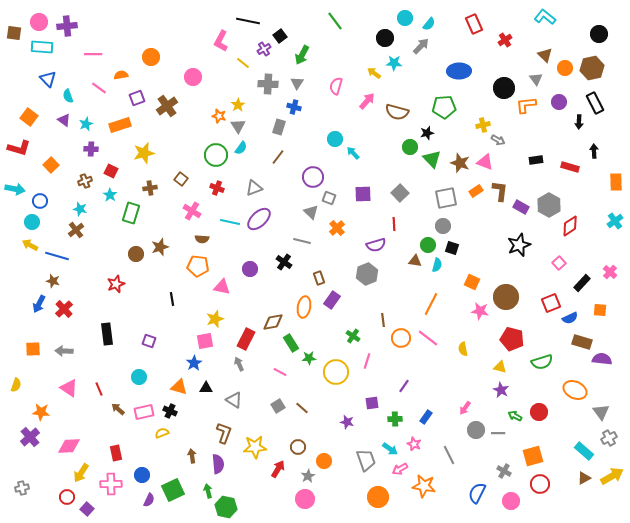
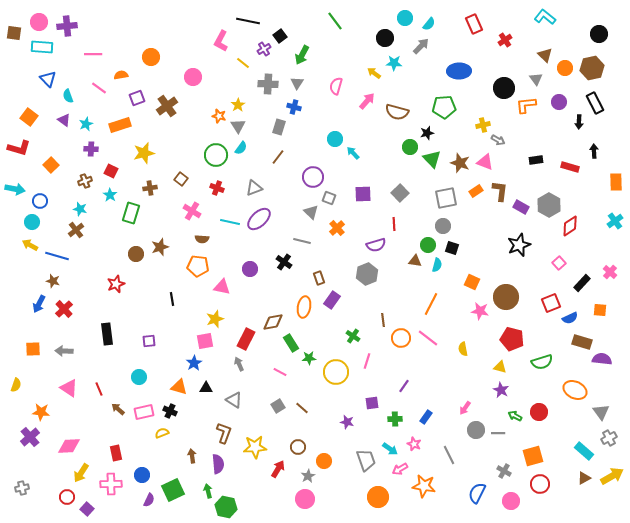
purple square at (149, 341): rotated 24 degrees counterclockwise
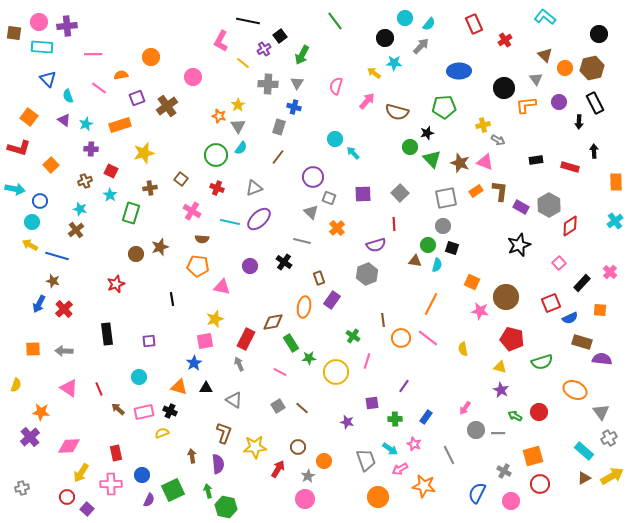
purple circle at (250, 269): moved 3 px up
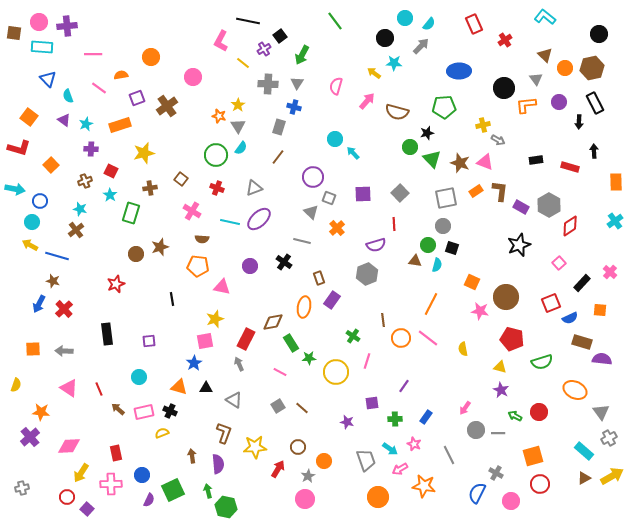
gray cross at (504, 471): moved 8 px left, 2 px down
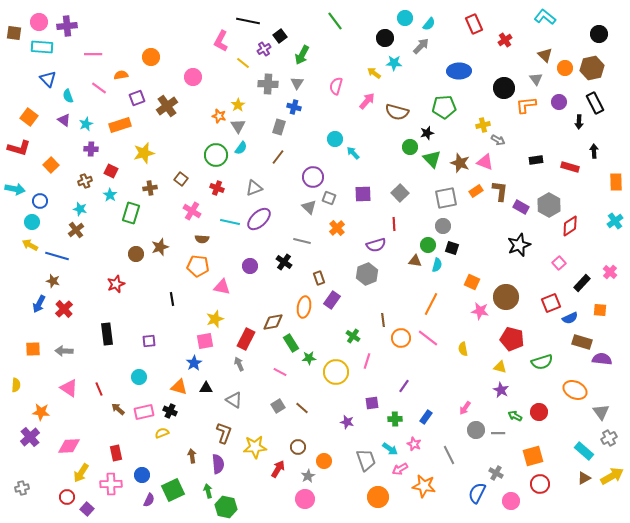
gray triangle at (311, 212): moved 2 px left, 5 px up
yellow semicircle at (16, 385): rotated 16 degrees counterclockwise
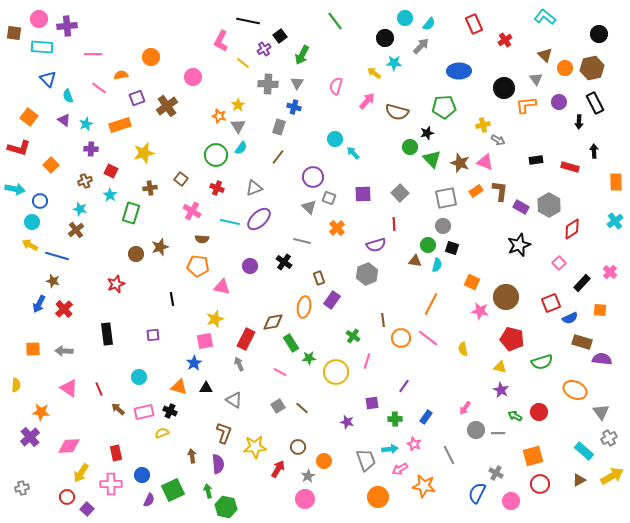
pink circle at (39, 22): moved 3 px up
red diamond at (570, 226): moved 2 px right, 3 px down
purple square at (149, 341): moved 4 px right, 6 px up
cyan arrow at (390, 449): rotated 42 degrees counterclockwise
brown triangle at (584, 478): moved 5 px left, 2 px down
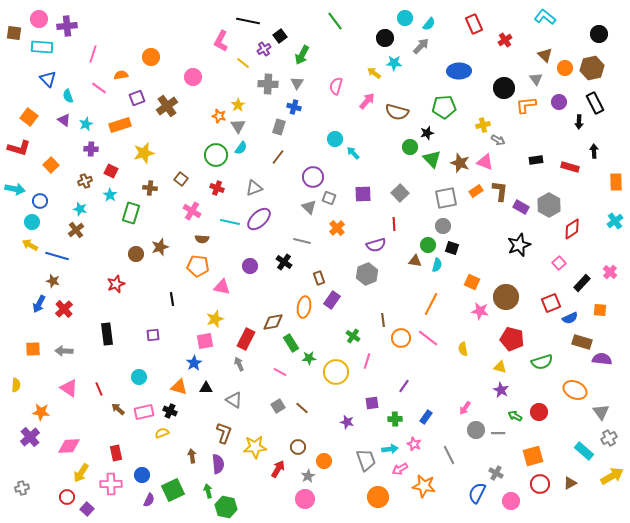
pink line at (93, 54): rotated 72 degrees counterclockwise
brown cross at (150, 188): rotated 16 degrees clockwise
brown triangle at (579, 480): moved 9 px left, 3 px down
